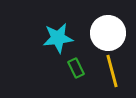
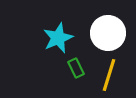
cyan star: rotated 16 degrees counterclockwise
yellow line: moved 3 px left, 4 px down; rotated 32 degrees clockwise
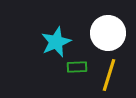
cyan star: moved 2 px left, 4 px down
green rectangle: moved 1 px right, 1 px up; rotated 66 degrees counterclockwise
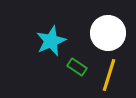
cyan star: moved 5 px left, 1 px up
green rectangle: rotated 36 degrees clockwise
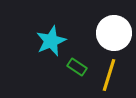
white circle: moved 6 px right
